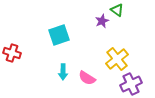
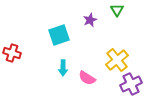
green triangle: rotated 24 degrees clockwise
purple star: moved 12 px left, 1 px up
yellow cross: moved 1 px down
cyan arrow: moved 4 px up
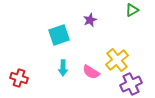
green triangle: moved 15 px right; rotated 32 degrees clockwise
red cross: moved 7 px right, 25 px down
pink semicircle: moved 4 px right, 6 px up
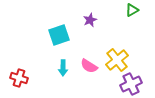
pink semicircle: moved 2 px left, 6 px up
